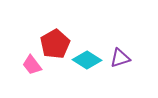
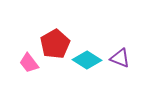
purple triangle: rotated 40 degrees clockwise
pink trapezoid: moved 3 px left, 2 px up
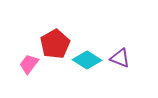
pink trapezoid: moved 1 px down; rotated 75 degrees clockwise
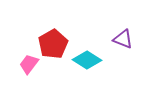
red pentagon: moved 2 px left
purple triangle: moved 3 px right, 19 px up
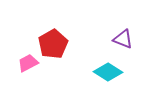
cyan diamond: moved 21 px right, 12 px down
pink trapezoid: moved 1 px left, 1 px up; rotated 25 degrees clockwise
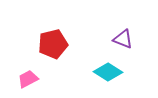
red pentagon: rotated 16 degrees clockwise
pink trapezoid: moved 16 px down
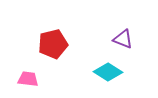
pink trapezoid: rotated 35 degrees clockwise
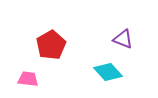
red pentagon: moved 2 px left, 1 px down; rotated 16 degrees counterclockwise
cyan diamond: rotated 16 degrees clockwise
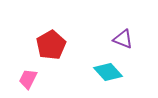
pink trapezoid: rotated 70 degrees counterclockwise
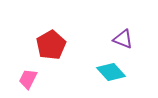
cyan diamond: moved 3 px right
